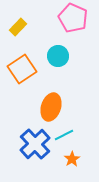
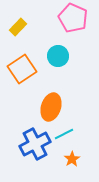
cyan line: moved 1 px up
blue cross: rotated 16 degrees clockwise
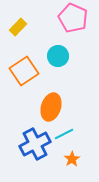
orange square: moved 2 px right, 2 px down
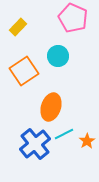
blue cross: rotated 12 degrees counterclockwise
orange star: moved 15 px right, 18 px up
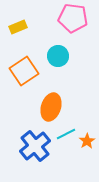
pink pentagon: rotated 16 degrees counterclockwise
yellow rectangle: rotated 24 degrees clockwise
cyan line: moved 2 px right
blue cross: moved 2 px down
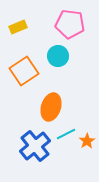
pink pentagon: moved 3 px left, 6 px down
